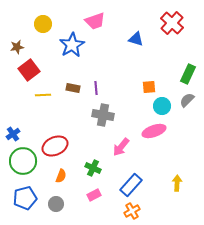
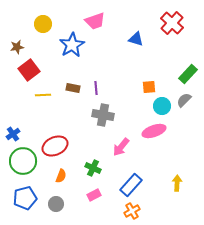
green rectangle: rotated 18 degrees clockwise
gray semicircle: moved 3 px left
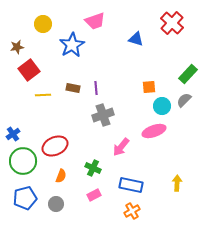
gray cross: rotated 30 degrees counterclockwise
blue rectangle: rotated 60 degrees clockwise
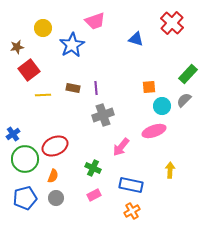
yellow circle: moved 4 px down
green circle: moved 2 px right, 2 px up
orange semicircle: moved 8 px left
yellow arrow: moved 7 px left, 13 px up
gray circle: moved 6 px up
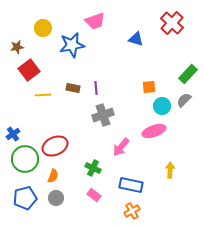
blue star: rotated 20 degrees clockwise
pink rectangle: rotated 64 degrees clockwise
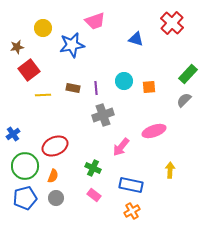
cyan circle: moved 38 px left, 25 px up
green circle: moved 7 px down
